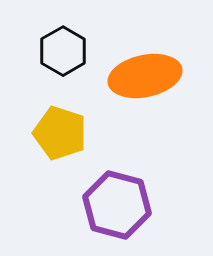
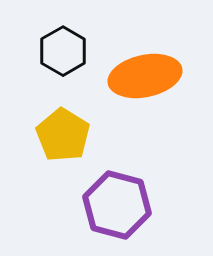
yellow pentagon: moved 3 px right, 2 px down; rotated 14 degrees clockwise
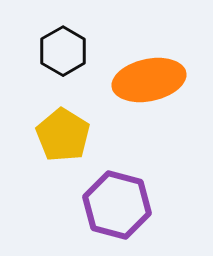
orange ellipse: moved 4 px right, 4 px down
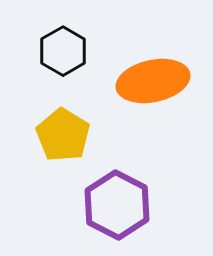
orange ellipse: moved 4 px right, 1 px down
purple hexagon: rotated 12 degrees clockwise
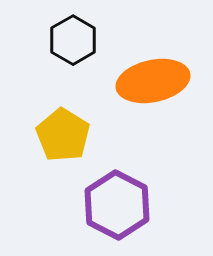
black hexagon: moved 10 px right, 11 px up
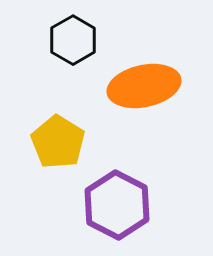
orange ellipse: moved 9 px left, 5 px down
yellow pentagon: moved 5 px left, 7 px down
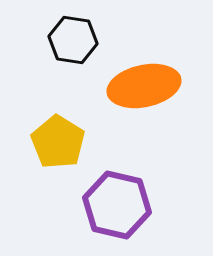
black hexagon: rotated 21 degrees counterclockwise
purple hexagon: rotated 14 degrees counterclockwise
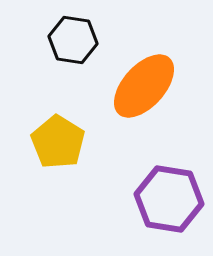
orange ellipse: rotated 36 degrees counterclockwise
purple hexagon: moved 52 px right, 6 px up; rotated 4 degrees counterclockwise
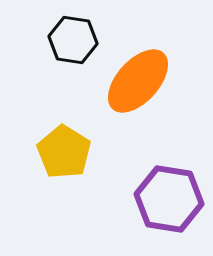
orange ellipse: moved 6 px left, 5 px up
yellow pentagon: moved 6 px right, 10 px down
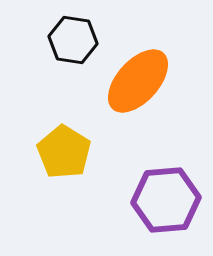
purple hexagon: moved 3 px left, 1 px down; rotated 14 degrees counterclockwise
